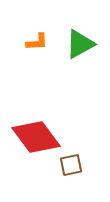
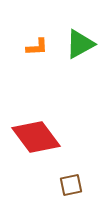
orange L-shape: moved 5 px down
brown square: moved 20 px down
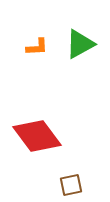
red diamond: moved 1 px right, 1 px up
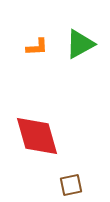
red diamond: rotated 21 degrees clockwise
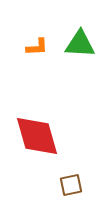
green triangle: rotated 32 degrees clockwise
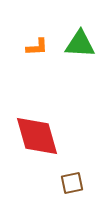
brown square: moved 1 px right, 2 px up
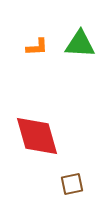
brown square: moved 1 px down
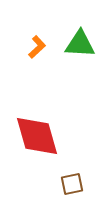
orange L-shape: rotated 40 degrees counterclockwise
